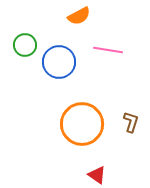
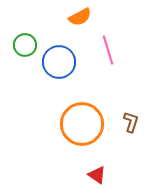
orange semicircle: moved 1 px right, 1 px down
pink line: rotated 64 degrees clockwise
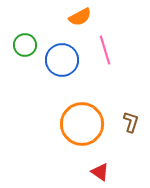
pink line: moved 3 px left
blue circle: moved 3 px right, 2 px up
red triangle: moved 3 px right, 3 px up
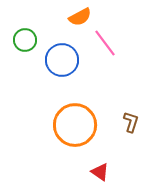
green circle: moved 5 px up
pink line: moved 7 px up; rotated 20 degrees counterclockwise
orange circle: moved 7 px left, 1 px down
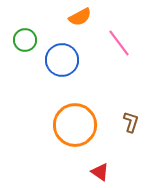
pink line: moved 14 px right
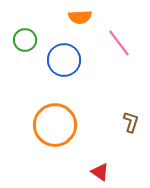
orange semicircle: rotated 25 degrees clockwise
blue circle: moved 2 px right
orange circle: moved 20 px left
